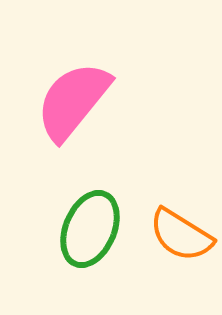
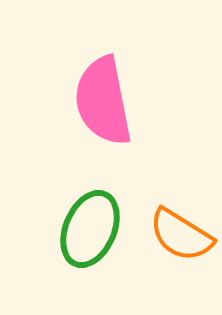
pink semicircle: moved 30 px right; rotated 50 degrees counterclockwise
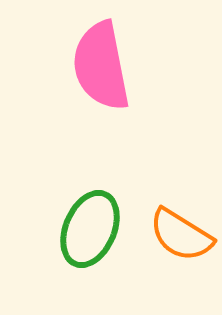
pink semicircle: moved 2 px left, 35 px up
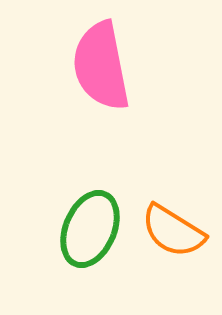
orange semicircle: moved 8 px left, 4 px up
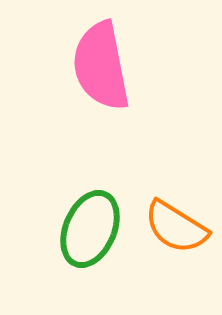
orange semicircle: moved 3 px right, 4 px up
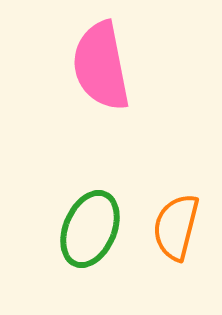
orange semicircle: rotated 72 degrees clockwise
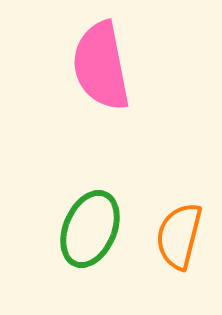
orange semicircle: moved 3 px right, 9 px down
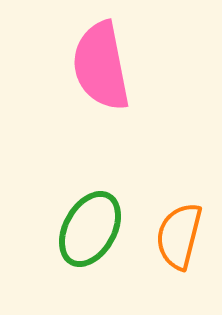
green ellipse: rotated 6 degrees clockwise
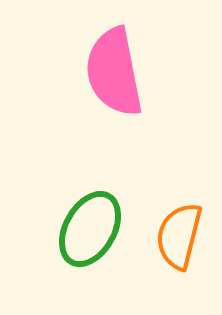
pink semicircle: moved 13 px right, 6 px down
